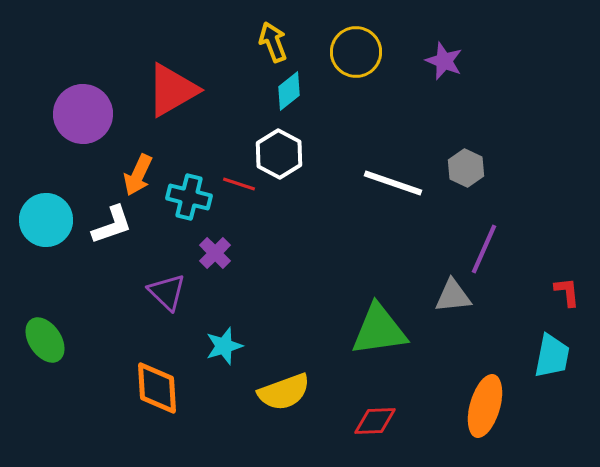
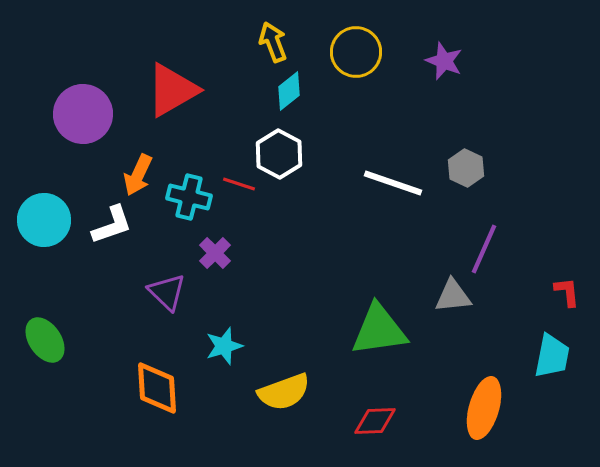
cyan circle: moved 2 px left
orange ellipse: moved 1 px left, 2 px down
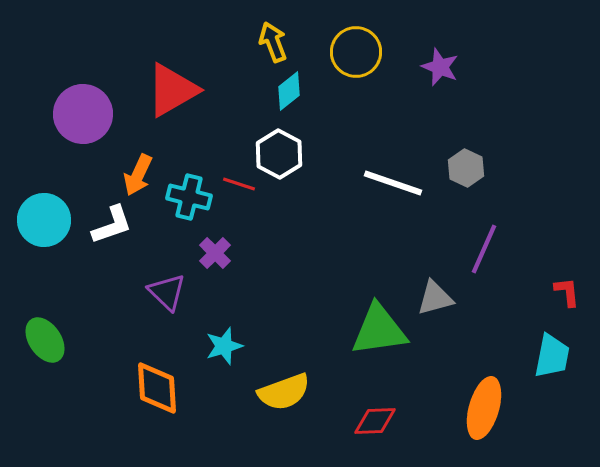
purple star: moved 4 px left, 6 px down
gray triangle: moved 18 px left, 2 px down; rotated 9 degrees counterclockwise
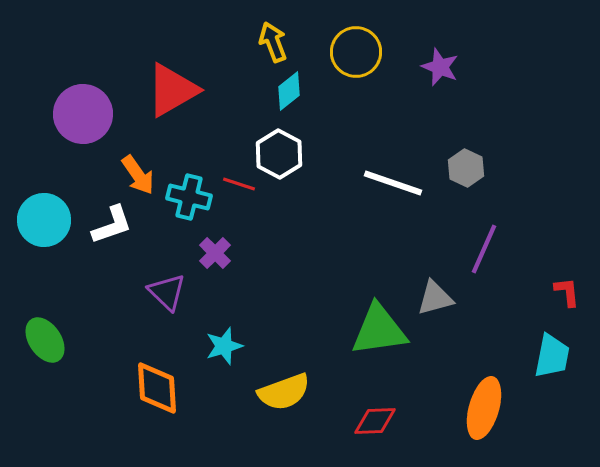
orange arrow: rotated 60 degrees counterclockwise
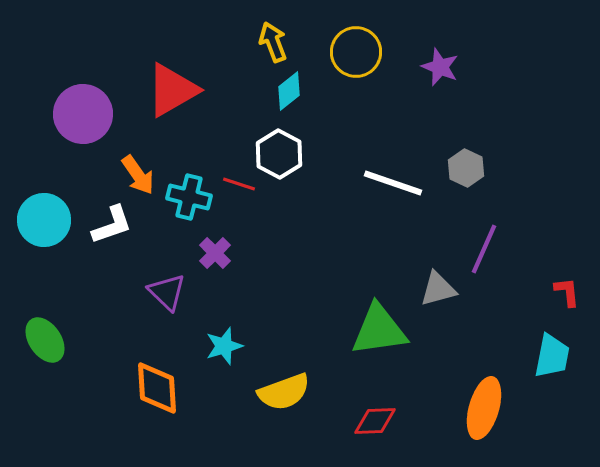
gray triangle: moved 3 px right, 9 px up
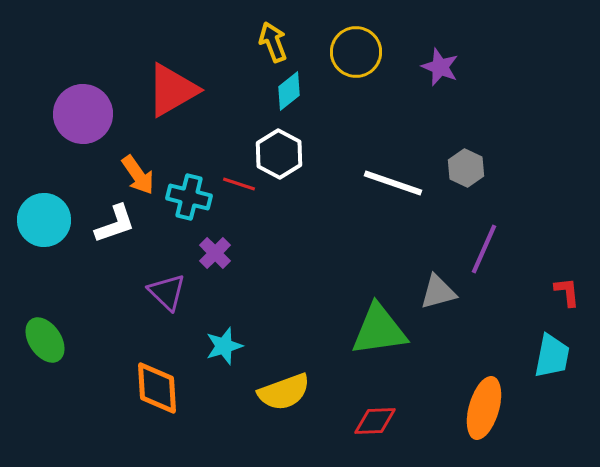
white L-shape: moved 3 px right, 1 px up
gray triangle: moved 3 px down
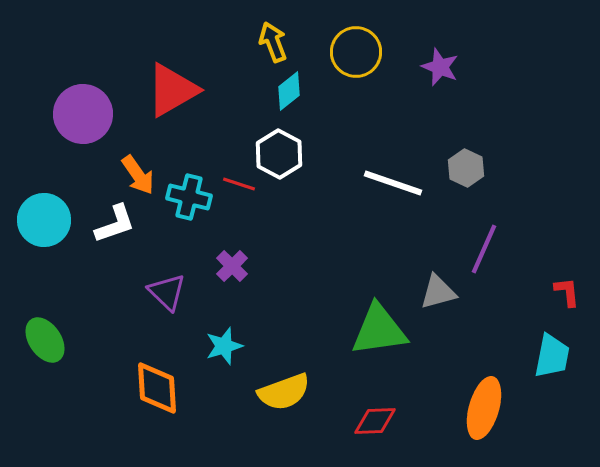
purple cross: moved 17 px right, 13 px down
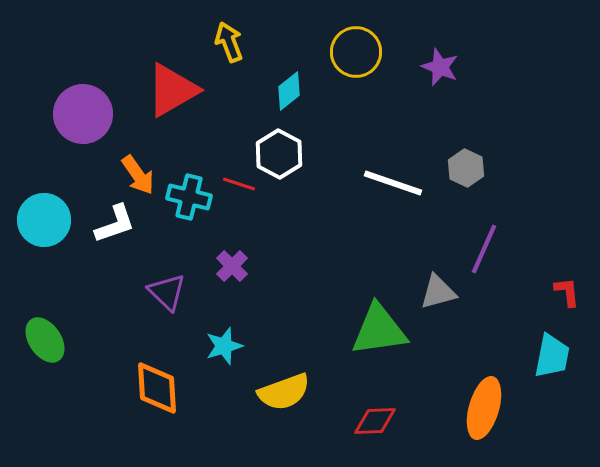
yellow arrow: moved 44 px left
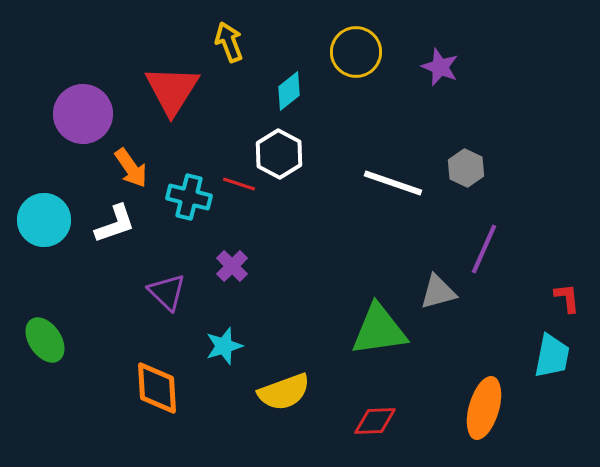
red triangle: rotated 28 degrees counterclockwise
orange arrow: moved 7 px left, 7 px up
red L-shape: moved 6 px down
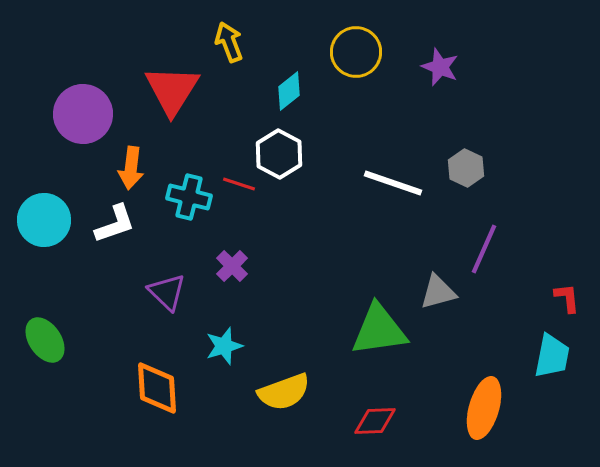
orange arrow: rotated 42 degrees clockwise
